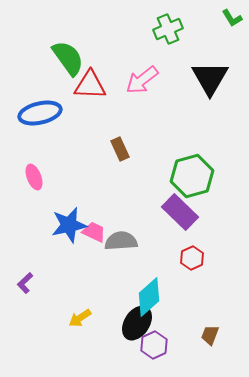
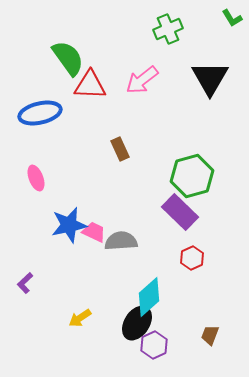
pink ellipse: moved 2 px right, 1 px down
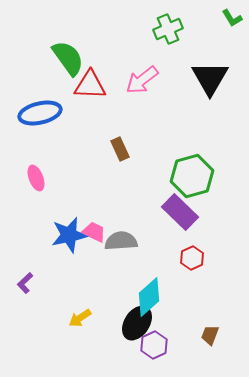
blue star: moved 10 px down
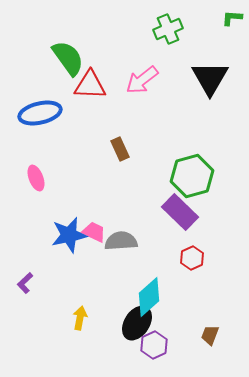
green L-shape: rotated 125 degrees clockwise
yellow arrow: rotated 135 degrees clockwise
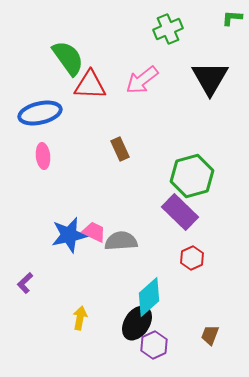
pink ellipse: moved 7 px right, 22 px up; rotated 15 degrees clockwise
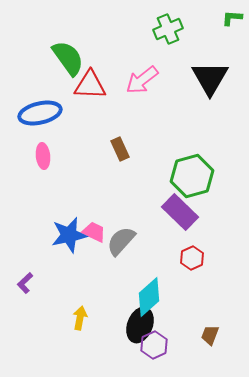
gray semicircle: rotated 44 degrees counterclockwise
black ellipse: moved 3 px right, 2 px down; rotated 12 degrees counterclockwise
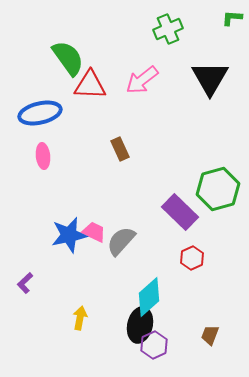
green hexagon: moved 26 px right, 13 px down
black ellipse: rotated 8 degrees counterclockwise
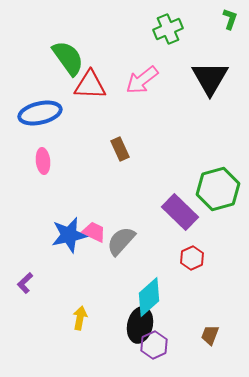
green L-shape: moved 2 px left, 1 px down; rotated 105 degrees clockwise
pink ellipse: moved 5 px down
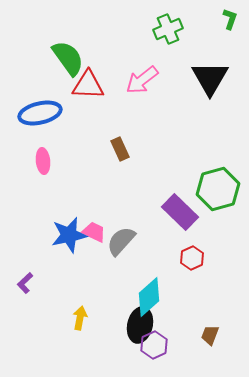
red triangle: moved 2 px left
